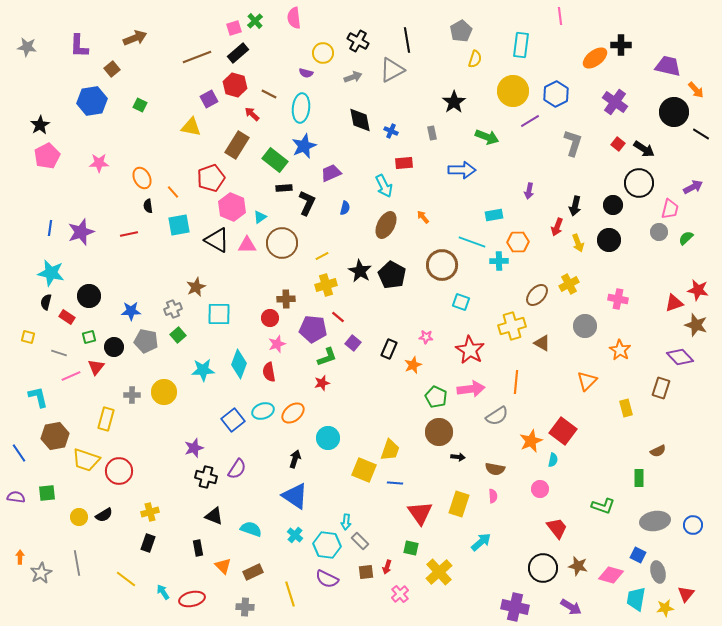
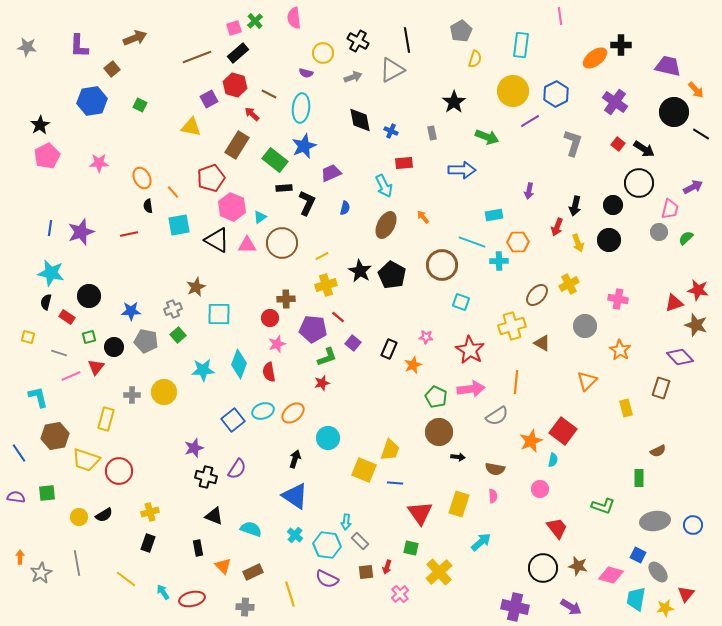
gray ellipse at (658, 572): rotated 25 degrees counterclockwise
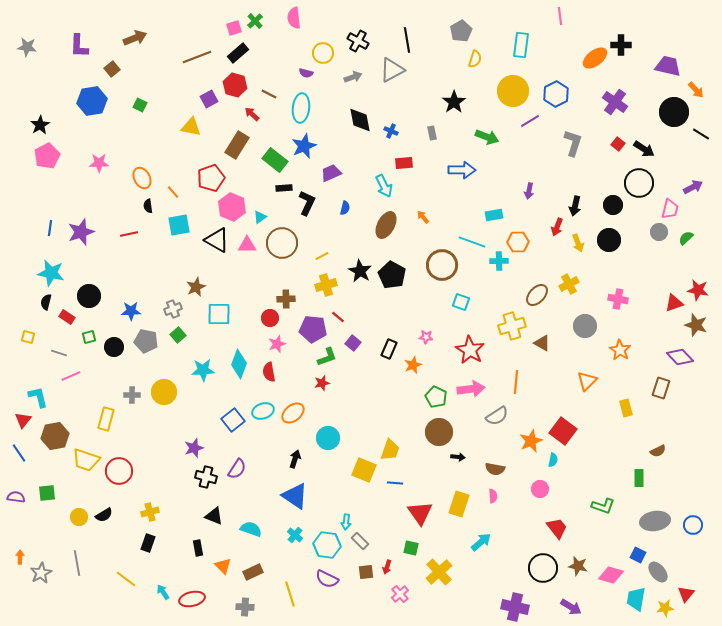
red triangle at (96, 367): moved 73 px left, 53 px down
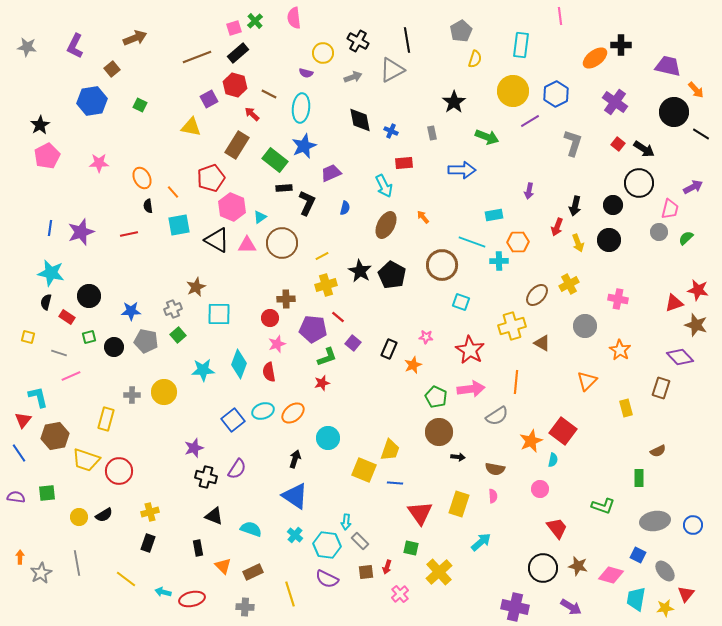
purple L-shape at (79, 46): moved 4 px left; rotated 25 degrees clockwise
gray ellipse at (658, 572): moved 7 px right, 1 px up
cyan arrow at (163, 592): rotated 42 degrees counterclockwise
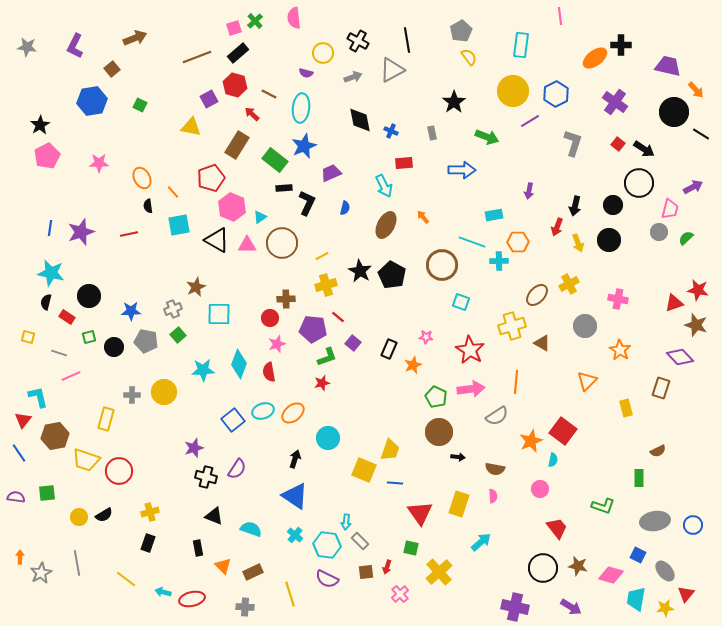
yellow semicircle at (475, 59): moved 6 px left, 2 px up; rotated 54 degrees counterclockwise
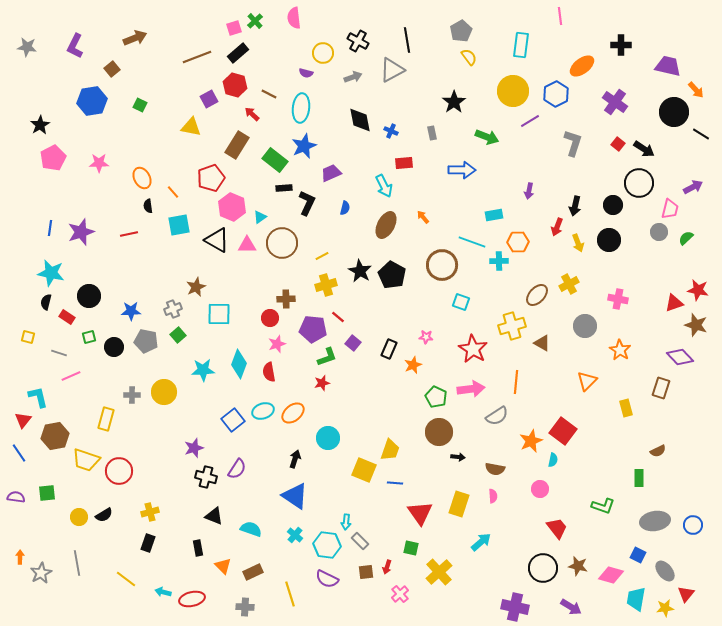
orange ellipse at (595, 58): moved 13 px left, 8 px down
pink pentagon at (47, 156): moved 6 px right, 2 px down
red star at (470, 350): moved 3 px right, 1 px up
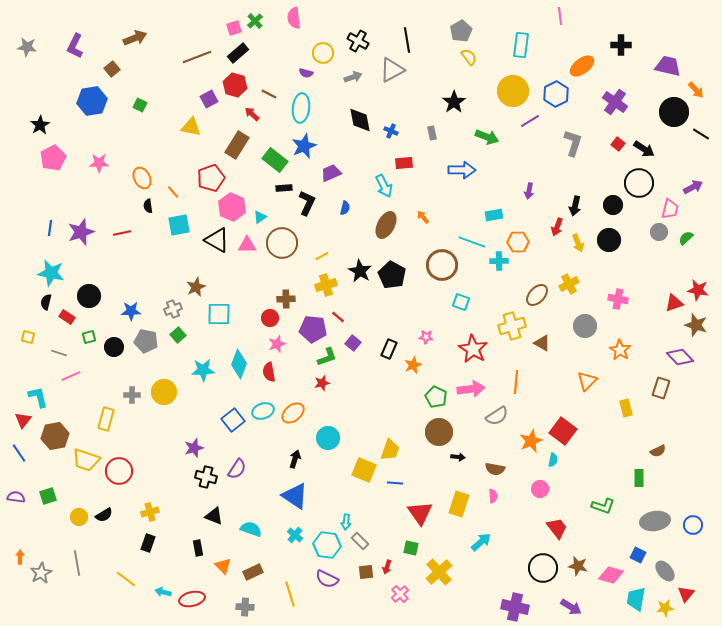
red line at (129, 234): moved 7 px left, 1 px up
green square at (47, 493): moved 1 px right, 3 px down; rotated 12 degrees counterclockwise
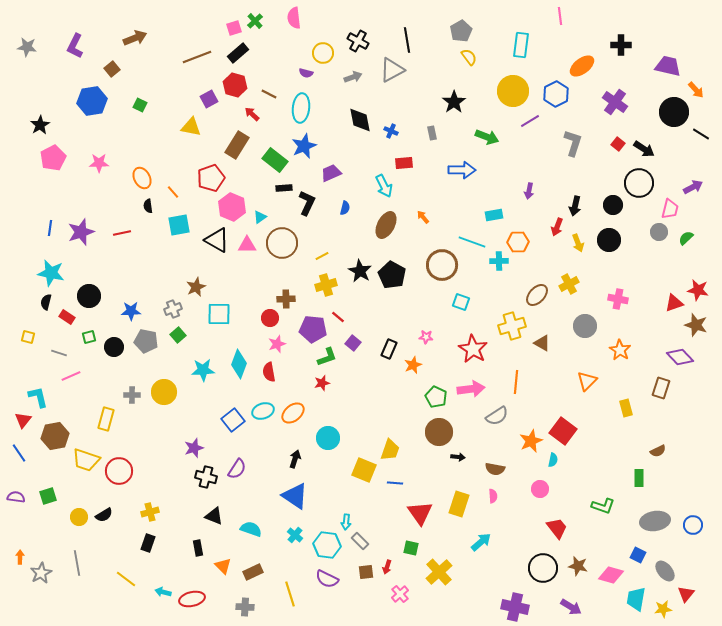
yellow star at (665, 608): moved 2 px left, 1 px down
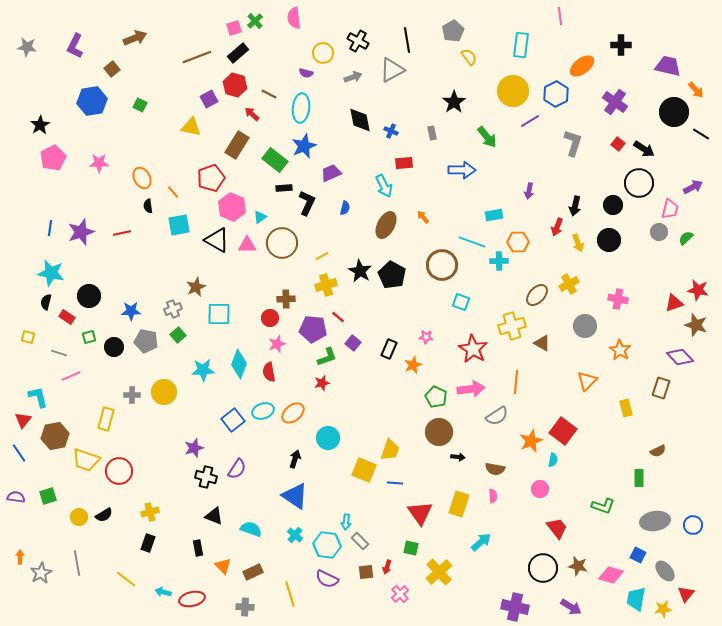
gray pentagon at (461, 31): moved 8 px left
green arrow at (487, 137): rotated 30 degrees clockwise
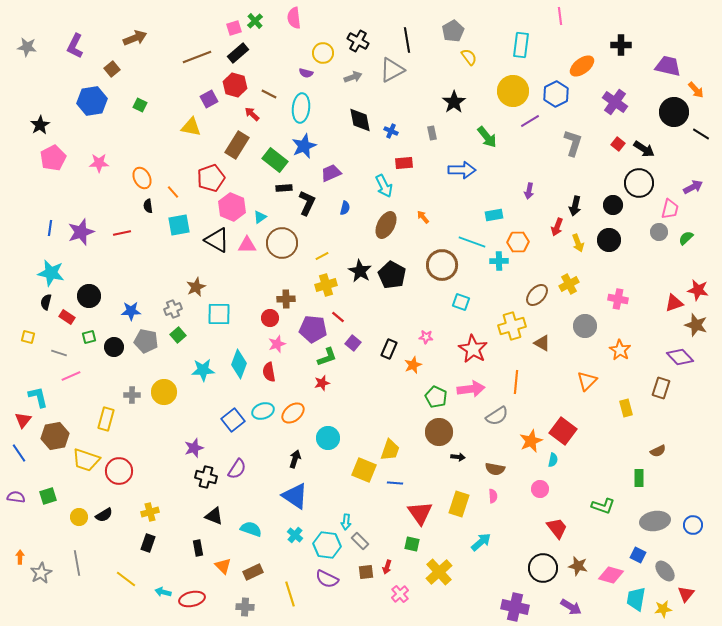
green square at (411, 548): moved 1 px right, 4 px up
